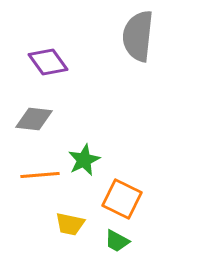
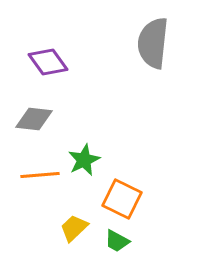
gray semicircle: moved 15 px right, 7 px down
yellow trapezoid: moved 4 px right, 4 px down; rotated 124 degrees clockwise
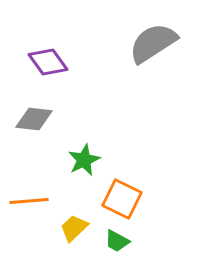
gray semicircle: rotated 51 degrees clockwise
orange line: moved 11 px left, 26 px down
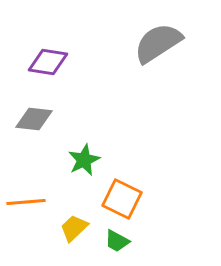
gray semicircle: moved 5 px right
purple diamond: rotated 45 degrees counterclockwise
orange line: moved 3 px left, 1 px down
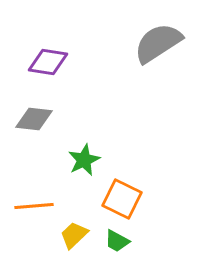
orange line: moved 8 px right, 4 px down
yellow trapezoid: moved 7 px down
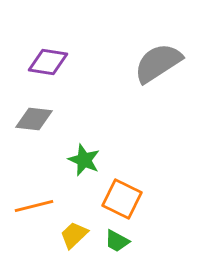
gray semicircle: moved 20 px down
green star: rotated 24 degrees counterclockwise
orange line: rotated 9 degrees counterclockwise
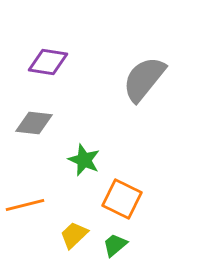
gray semicircle: moved 14 px left, 16 px down; rotated 18 degrees counterclockwise
gray diamond: moved 4 px down
orange line: moved 9 px left, 1 px up
green trapezoid: moved 2 px left, 4 px down; rotated 112 degrees clockwise
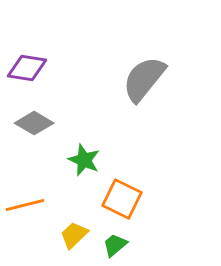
purple diamond: moved 21 px left, 6 px down
gray diamond: rotated 24 degrees clockwise
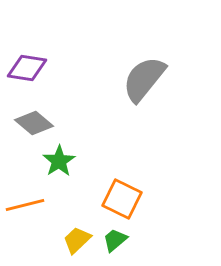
gray diamond: rotated 9 degrees clockwise
green star: moved 25 px left, 1 px down; rotated 16 degrees clockwise
yellow trapezoid: moved 3 px right, 5 px down
green trapezoid: moved 5 px up
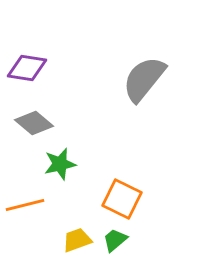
green star: moved 1 px right, 3 px down; rotated 20 degrees clockwise
yellow trapezoid: rotated 24 degrees clockwise
